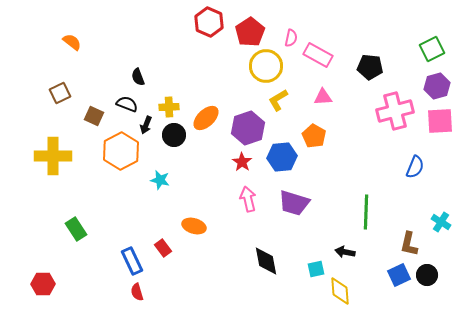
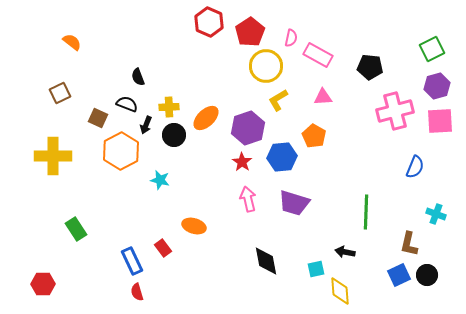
brown square at (94, 116): moved 4 px right, 2 px down
cyan cross at (441, 222): moved 5 px left, 8 px up; rotated 12 degrees counterclockwise
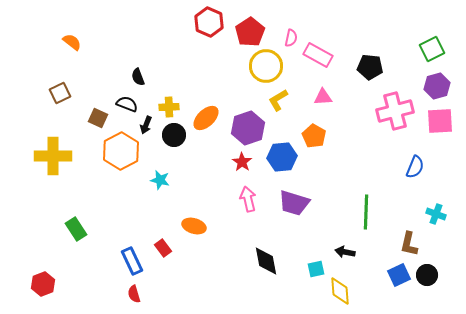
red hexagon at (43, 284): rotated 20 degrees counterclockwise
red semicircle at (137, 292): moved 3 px left, 2 px down
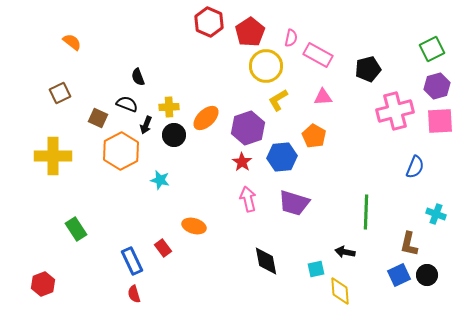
black pentagon at (370, 67): moved 2 px left, 2 px down; rotated 20 degrees counterclockwise
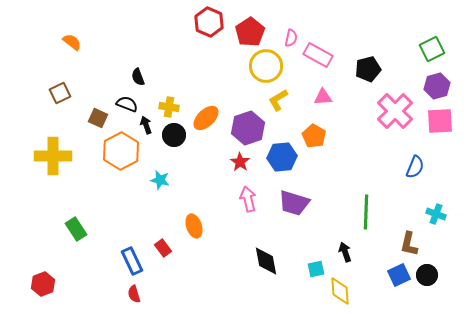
yellow cross at (169, 107): rotated 12 degrees clockwise
pink cross at (395, 111): rotated 30 degrees counterclockwise
black arrow at (146, 125): rotated 138 degrees clockwise
red star at (242, 162): moved 2 px left
orange ellipse at (194, 226): rotated 55 degrees clockwise
black arrow at (345, 252): rotated 60 degrees clockwise
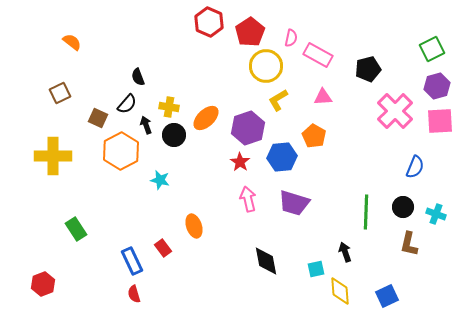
black semicircle at (127, 104): rotated 110 degrees clockwise
blue square at (399, 275): moved 12 px left, 21 px down
black circle at (427, 275): moved 24 px left, 68 px up
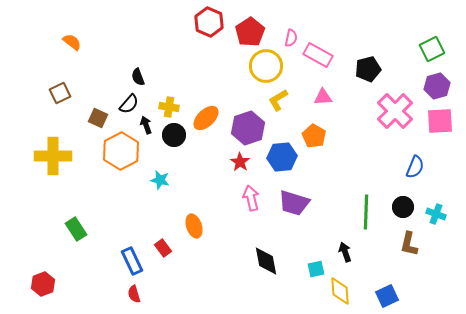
black semicircle at (127, 104): moved 2 px right
pink arrow at (248, 199): moved 3 px right, 1 px up
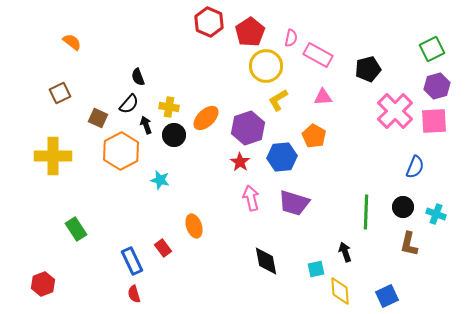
pink square at (440, 121): moved 6 px left
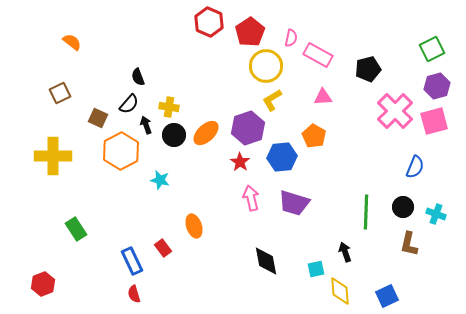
yellow L-shape at (278, 100): moved 6 px left
orange ellipse at (206, 118): moved 15 px down
pink square at (434, 121): rotated 12 degrees counterclockwise
